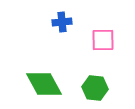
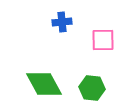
green hexagon: moved 3 px left
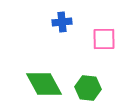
pink square: moved 1 px right, 1 px up
green hexagon: moved 4 px left
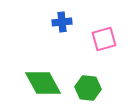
pink square: rotated 15 degrees counterclockwise
green diamond: moved 1 px left, 1 px up
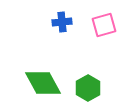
pink square: moved 14 px up
green hexagon: rotated 25 degrees clockwise
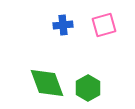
blue cross: moved 1 px right, 3 px down
green diamond: moved 4 px right; rotated 9 degrees clockwise
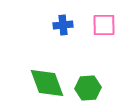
pink square: rotated 15 degrees clockwise
green hexagon: rotated 25 degrees clockwise
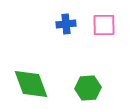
blue cross: moved 3 px right, 1 px up
green diamond: moved 16 px left, 1 px down
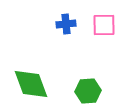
green hexagon: moved 3 px down
